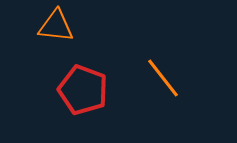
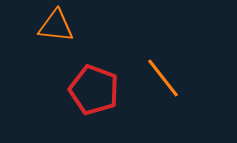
red pentagon: moved 11 px right
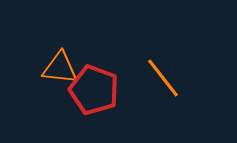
orange triangle: moved 4 px right, 42 px down
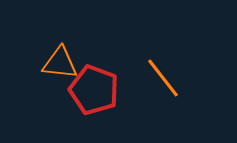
orange triangle: moved 5 px up
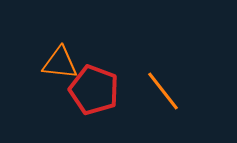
orange line: moved 13 px down
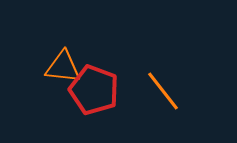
orange triangle: moved 3 px right, 4 px down
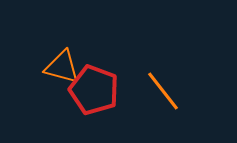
orange triangle: moved 1 px left; rotated 9 degrees clockwise
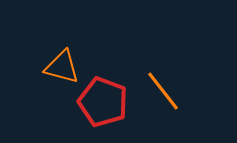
red pentagon: moved 9 px right, 12 px down
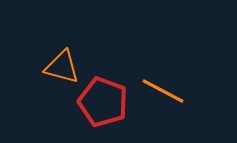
orange line: rotated 24 degrees counterclockwise
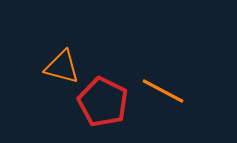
red pentagon: rotated 6 degrees clockwise
